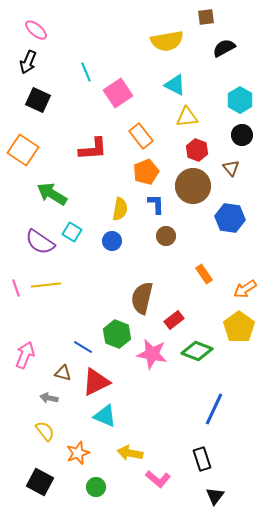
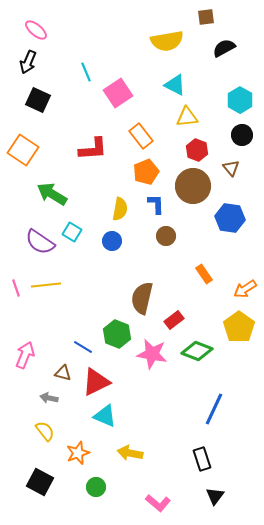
pink L-shape at (158, 479): moved 24 px down
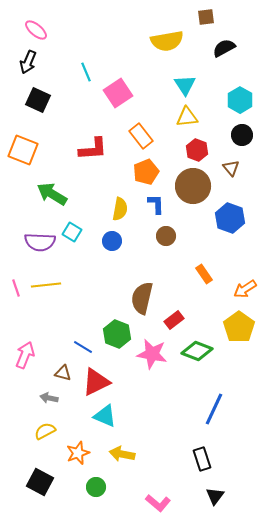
cyan triangle at (175, 85): moved 10 px right; rotated 30 degrees clockwise
orange square at (23, 150): rotated 12 degrees counterclockwise
blue hexagon at (230, 218): rotated 12 degrees clockwise
purple semicircle at (40, 242): rotated 32 degrees counterclockwise
yellow semicircle at (45, 431): rotated 80 degrees counterclockwise
yellow arrow at (130, 453): moved 8 px left, 1 px down
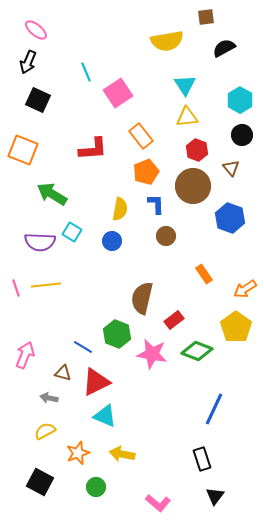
yellow pentagon at (239, 327): moved 3 px left
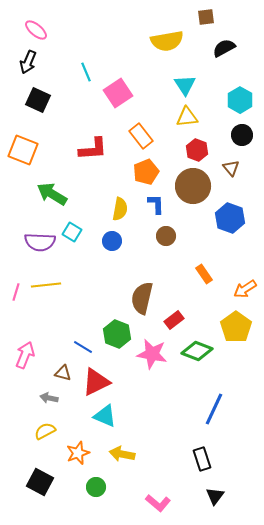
pink line at (16, 288): moved 4 px down; rotated 36 degrees clockwise
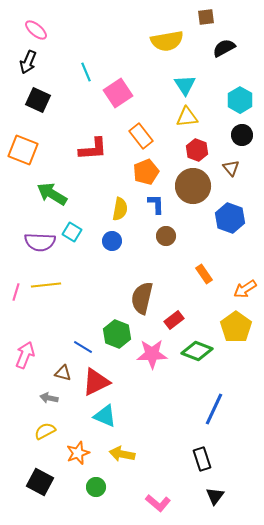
pink star at (152, 354): rotated 12 degrees counterclockwise
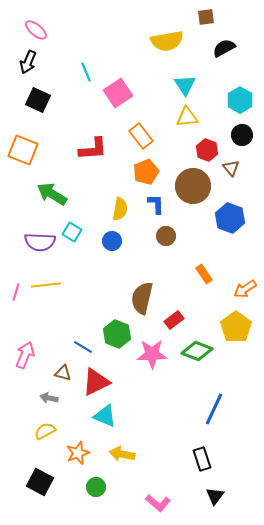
red hexagon at (197, 150): moved 10 px right
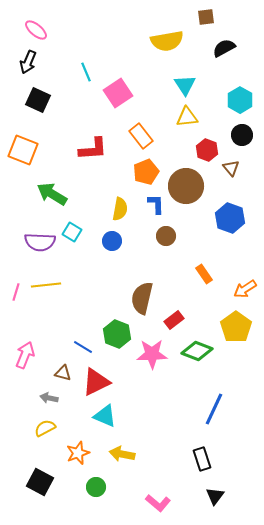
brown circle at (193, 186): moved 7 px left
yellow semicircle at (45, 431): moved 3 px up
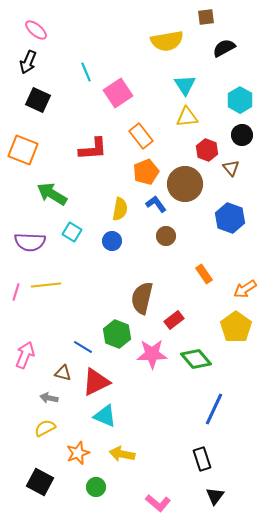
brown circle at (186, 186): moved 1 px left, 2 px up
blue L-shape at (156, 204): rotated 35 degrees counterclockwise
purple semicircle at (40, 242): moved 10 px left
green diamond at (197, 351): moved 1 px left, 8 px down; rotated 28 degrees clockwise
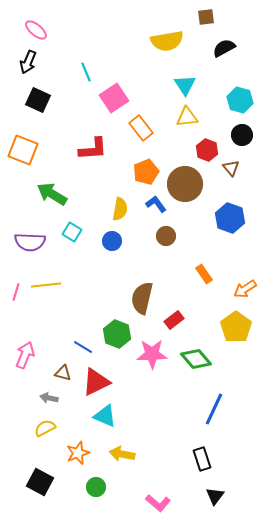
pink square at (118, 93): moved 4 px left, 5 px down
cyan hexagon at (240, 100): rotated 15 degrees counterclockwise
orange rectangle at (141, 136): moved 8 px up
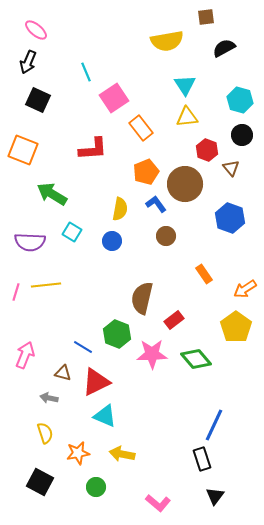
blue line at (214, 409): moved 16 px down
yellow semicircle at (45, 428): moved 5 px down; rotated 100 degrees clockwise
orange star at (78, 453): rotated 10 degrees clockwise
